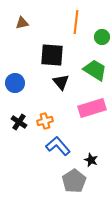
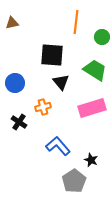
brown triangle: moved 10 px left
orange cross: moved 2 px left, 14 px up
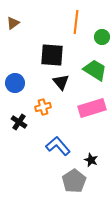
brown triangle: moved 1 px right; rotated 24 degrees counterclockwise
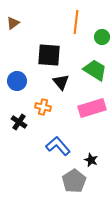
black square: moved 3 px left
blue circle: moved 2 px right, 2 px up
orange cross: rotated 28 degrees clockwise
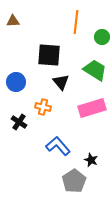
brown triangle: moved 2 px up; rotated 32 degrees clockwise
blue circle: moved 1 px left, 1 px down
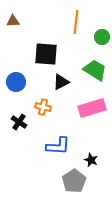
black square: moved 3 px left, 1 px up
black triangle: rotated 42 degrees clockwise
blue L-shape: rotated 135 degrees clockwise
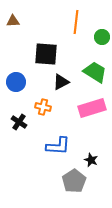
green trapezoid: moved 2 px down
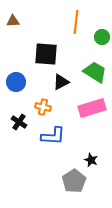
blue L-shape: moved 5 px left, 10 px up
